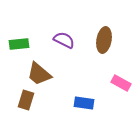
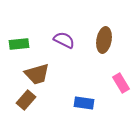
brown trapezoid: moved 2 px left; rotated 56 degrees counterclockwise
pink rectangle: rotated 30 degrees clockwise
brown rectangle: rotated 24 degrees clockwise
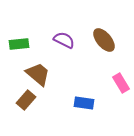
brown ellipse: rotated 50 degrees counterclockwise
brown trapezoid: moved 1 px right; rotated 124 degrees counterclockwise
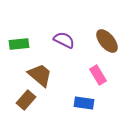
brown ellipse: moved 3 px right, 1 px down
brown trapezoid: moved 2 px right, 1 px down
pink rectangle: moved 23 px left, 8 px up
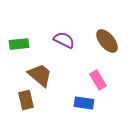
pink rectangle: moved 5 px down
brown rectangle: rotated 54 degrees counterclockwise
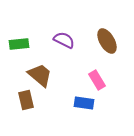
brown ellipse: rotated 10 degrees clockwise
pink rectangle: moved 1 px left
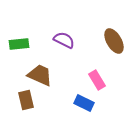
brown ellipse: moved 7 px right
brown trapezoid: rotated 16 degrees counterclockwise
blue rectangle: rotated 18 degrees clockwise
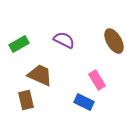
green rectangle: rotated 24 degrees counterclockwise
blue rectangle: moved 1 px up
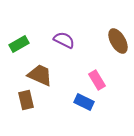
brown ellipse: moved 4 px right
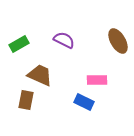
pink rectangle: rotated 60 degrees counterclockwise
brown rectangle: rotated 24 degrees clockwise
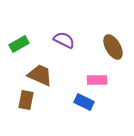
brown ellipse: moved 5 px left, 6 px down
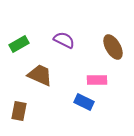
brown rectangle: moved 7 px left, 11 px down
